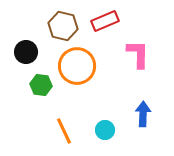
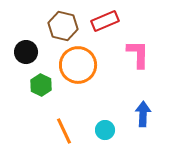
orange circle: moved 1 px right, 1 px up
green hexagon: rotated 20 degrees clockwise
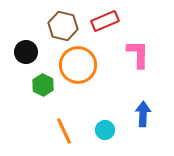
green hexagon: moved 2 px right
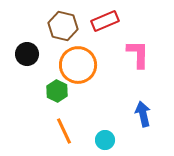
black circle: moved 1 px right, 2 px down
green hexagon: moved 14 px right, 6 px down
blue arrow: rotated 15 degrees counterclockwise
cyan circle: moved 10 px down
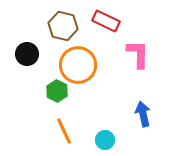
red rectangle: moved 1 px right; rotated 48 degrees clockwise
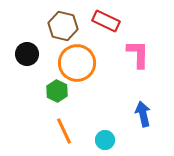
orange circle: moved 1 px left, 2 px up
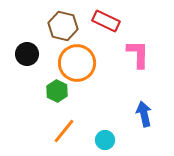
blue arrow: moved 1 px right
orange line: rotated 64 degrees clockwise
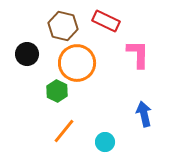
cyan circle: moved 2 px down
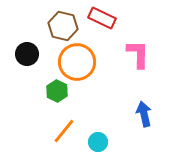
red rectangle: moved 4 px left, 3 px up
orange circle: moved 1 px up
cyan circle: moved 7 px left
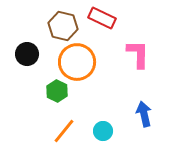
cyan circle: moved 5 px right, 11 px up
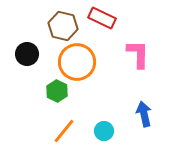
cyan circle: moved 1 px right
